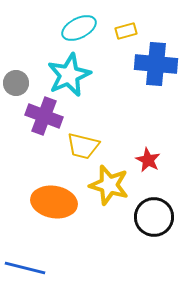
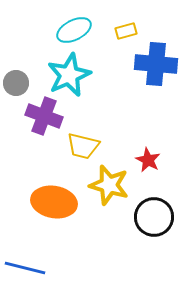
cyan ellipse: moved 5 px left, 2 px down
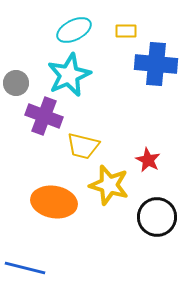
yellow rectangle: rotated 15 degrees clockwise
black circle: moved 3 px right
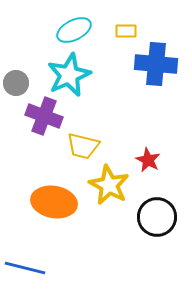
yellow star: rotated 12 degrees clockwise
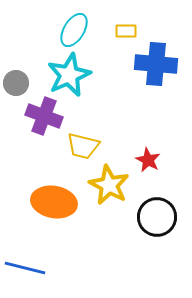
cyan ellipse: rotated 32 degrees counterclockwise
